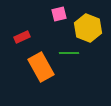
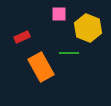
pink square: rotated 14 degrees clockwise
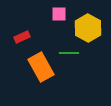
yellow hexagon: rotated 8 degrees clockwise
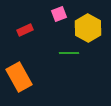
pink square: rotated 21 degrees counterclockwise
red rectangle: moved 3 px right, 7 px up
orange rectangle: moved 22 px left, 10 px down
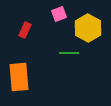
red rectangle: rotated 42 degrees counterclockwise
orange rectangle: rotated 24 degrees clockwise
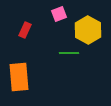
yellow hexagon: moved 2 px down
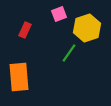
yellow hexagon: moved 1 px left, 2 px up; rotated 12 degrees clockwise
green line: rotated 54 degrees counterclockwise
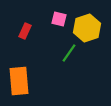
pink square: moved 5 px down; rotated 35 degrees clockwise
red rectangle: moved 1 px down
orange rectangle: moved 4 px down
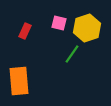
pink square: moved 4 px down
green line: moved 3 px right, 1 px down
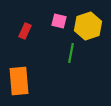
pink square: moved 2 px up
yellow hexagon: moved 1 px right, 2 px up
green line: moved 1 px left, 1 px up; rotated 24 degrees counterclockwise
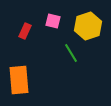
pink square: moved 6 px left
green line: rotated 42 degrees counterclockwise
orange rectangle: moved 1 px up
